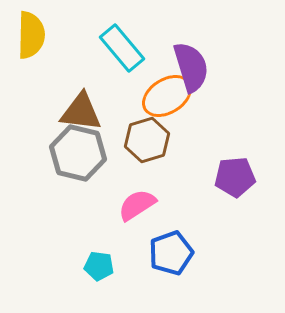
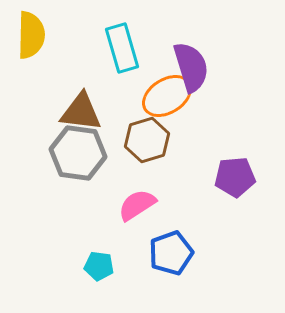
cyan rectangle: rotated 24 degrees clockwise
gray hexagon: rotated 6 degrees counterclockwise
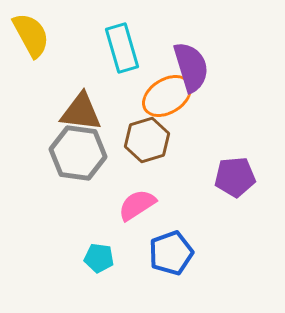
yellow semicircle: rotated 30 degrees counterclockwise
cyan pentagon: moved 8 px up
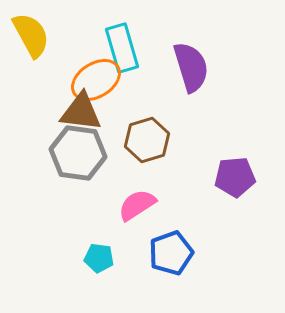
orange ellipse: moved 71 px left, 16 px up
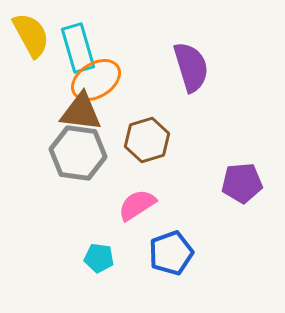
cyan rectangle: moved 44 px left
purple pentagon: moved 7 px right, 6 px down
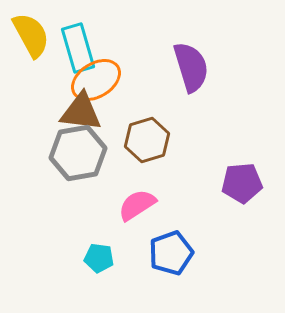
gray hexagon: rotated 18 degrees counterclockwise
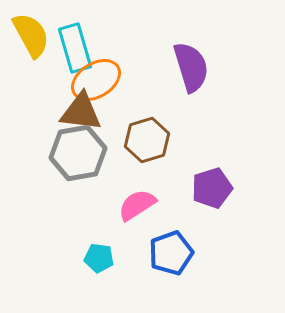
cyan rectangle: moved 3 px left
purple pentagon: moved 30 px left, 5 px down; rotated 12 degrees counterclockwise
